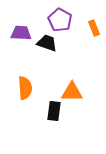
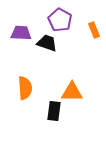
orange rectangle: moved 2 px down
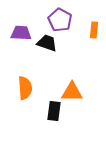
orange rectangle: rotated 28 degrees clockwise
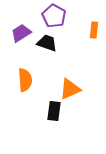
purple pentagon: moved 6 px left, 4 px up
purple trapezoid: rotated 35 degrees counterclockwise
orange semicircle: moved 8 px up
orange triangle: moved 2 px left, 3 px up; rotated 25 degrees counterclockwise
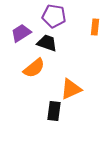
purple pentagon: rotated 20 degrees counterclockwise
orange rectangle: moved 1 px right, 3 px up
orange semicircle: moved 9 px right, 12 px up; rotated 55 degrees clockwise
orange triangle: moved 1 px right
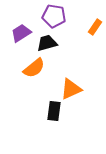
orange rectangle: rotated 28 degrees clockwise
black trapezoid: rotated 35 degrees counterclockwise
